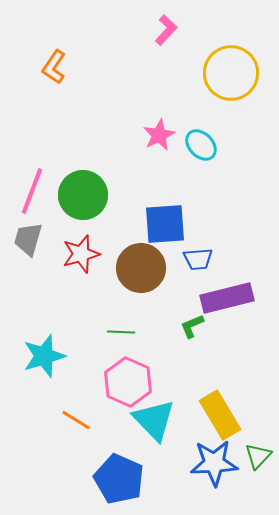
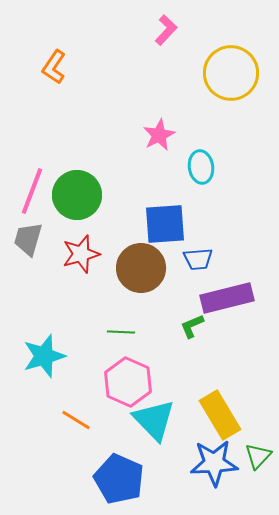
cyan ellipse: moved 22 px down; rotated 36 degrees clockwise
green circle: moved 6 px left
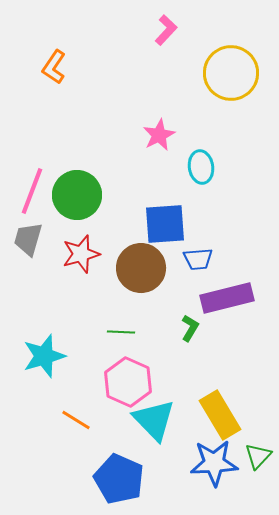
green L-shape: moved 2 px left, 2 px down; rotated 144 degrees clockwise
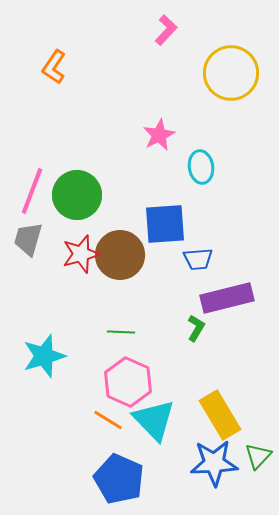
brown circle: moved 21 px left, 13 px up
green L-shape: moved 6 px right
orange line: moved 32 px right
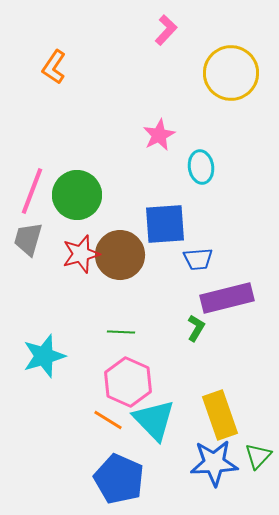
yellow rectangle: rotated 12 degrees clockwise
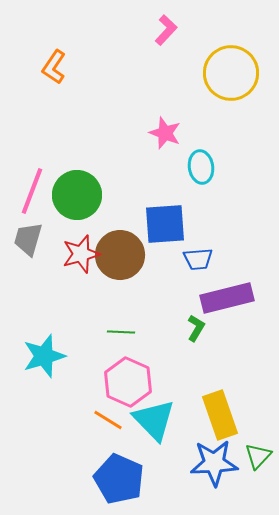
pink star: moved 6 px right, 2 px up; rotated 24 degrees counterclockwise
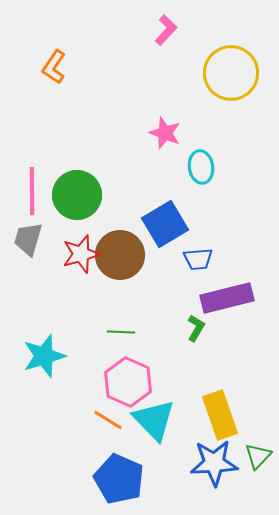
pink line: rotated 21 degrees counterclockwise
blue square: rotated 27 degrees counterclockwise
